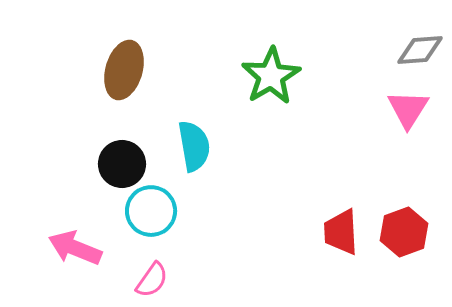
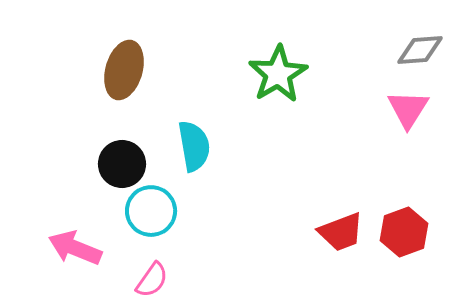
green star: moved 7 px right, 2 px up
red trapezoid: rotated 108 degrees counterclockwise
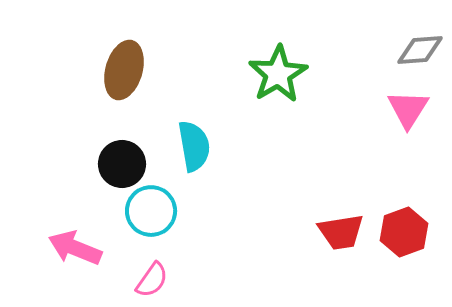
red trapezoid: rotated 12 degrees clockwise
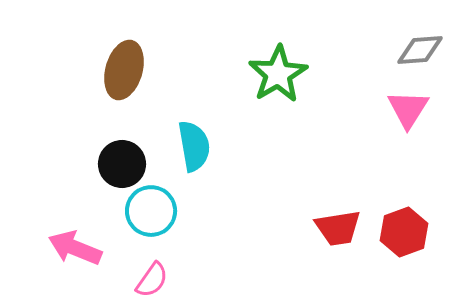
red trapezoid: moved 3 px left, 4 px up
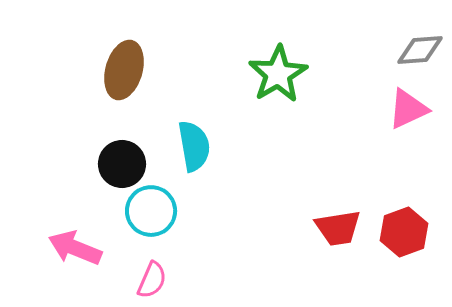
pink triangle: rotated 33 degrees clockwise
pink semicircle: rotated 12 degrees counterclockwise
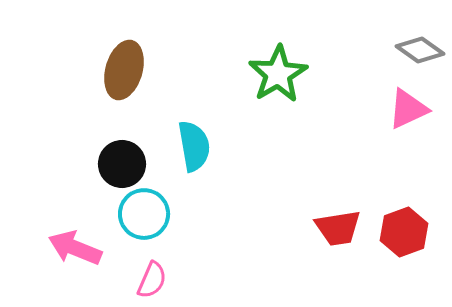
gray diamond: rotated 39 degrees clockwise
cyan circle: moved 7 px left, 3 px down
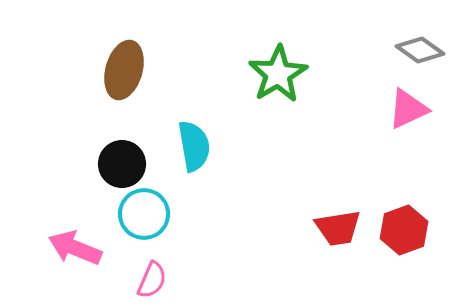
red hexagon: moved 2 px up
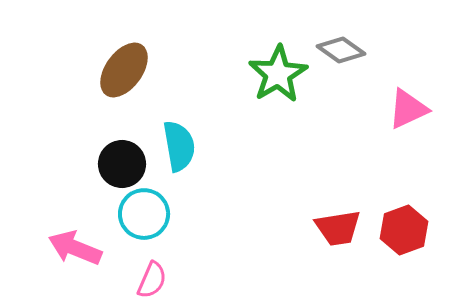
gray diamond: moved 79 px left
brown ellipse: rotated 20 degrees clockwise
cyan semicircle: moved 15 px left
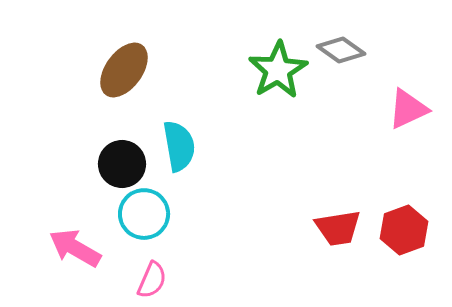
green star: moved 4 px up
pink arrow: rotated 8 degrees clockwise
